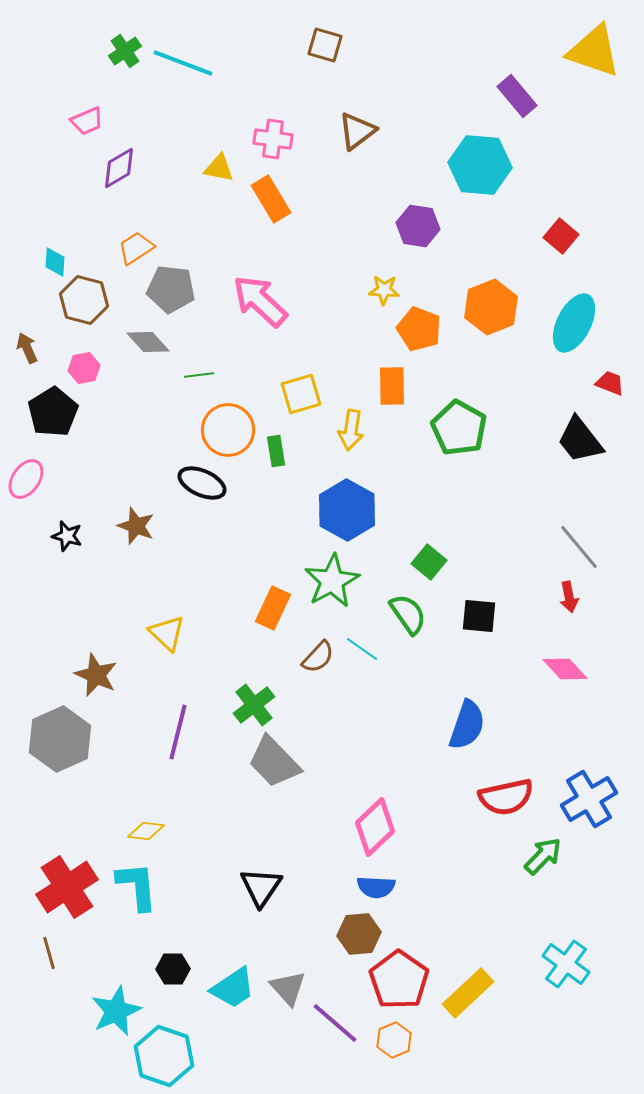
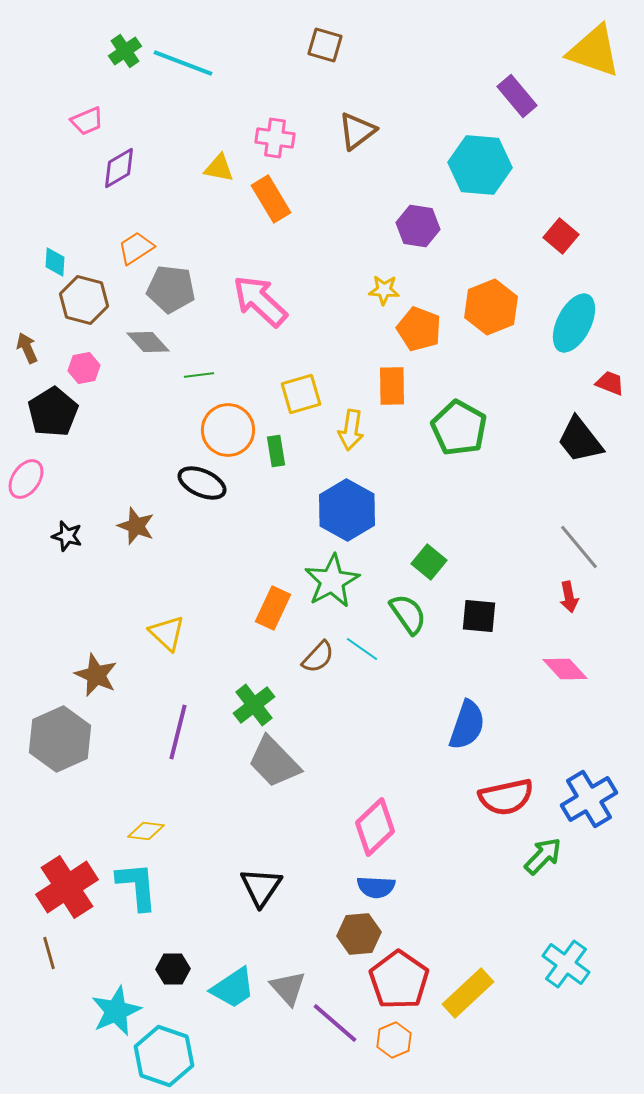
pink cross at (273, 139): moved 2 px right, 1 px up
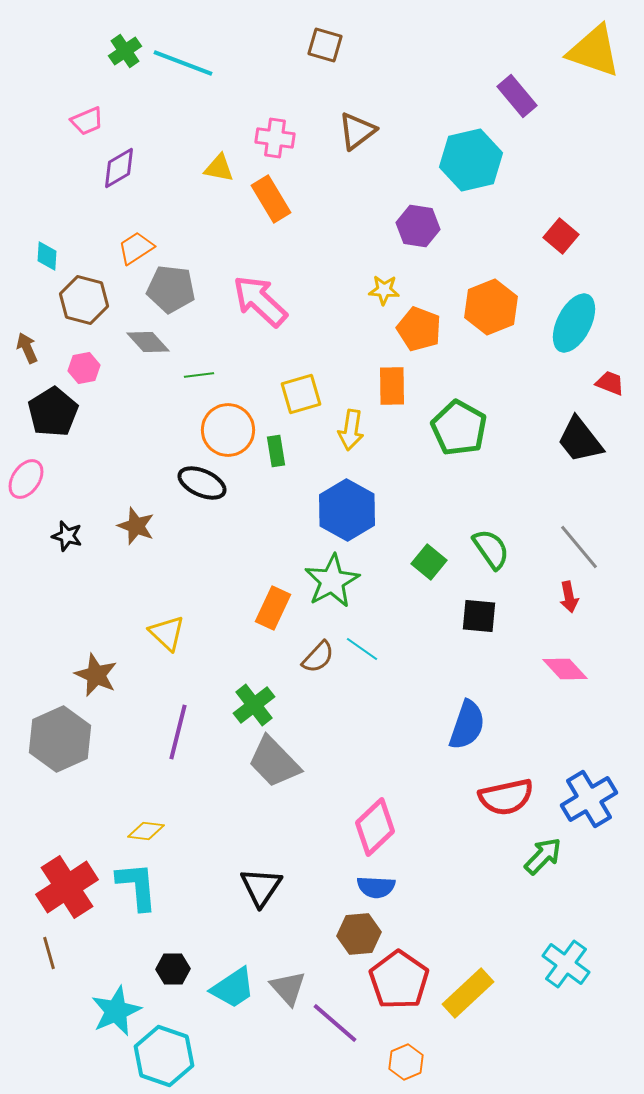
cyan hexagon at (480, 165): moved 9 px left, 5 px up; rotated 18 degrees counterclockwise
cyan diamond at (55, 262): moved 8 px left, 6 px up
green semicircle at (408, 614): moved 83 px right, 65 px up
orange hexagon at (394, 1040): moved 12 px right, 22 px down
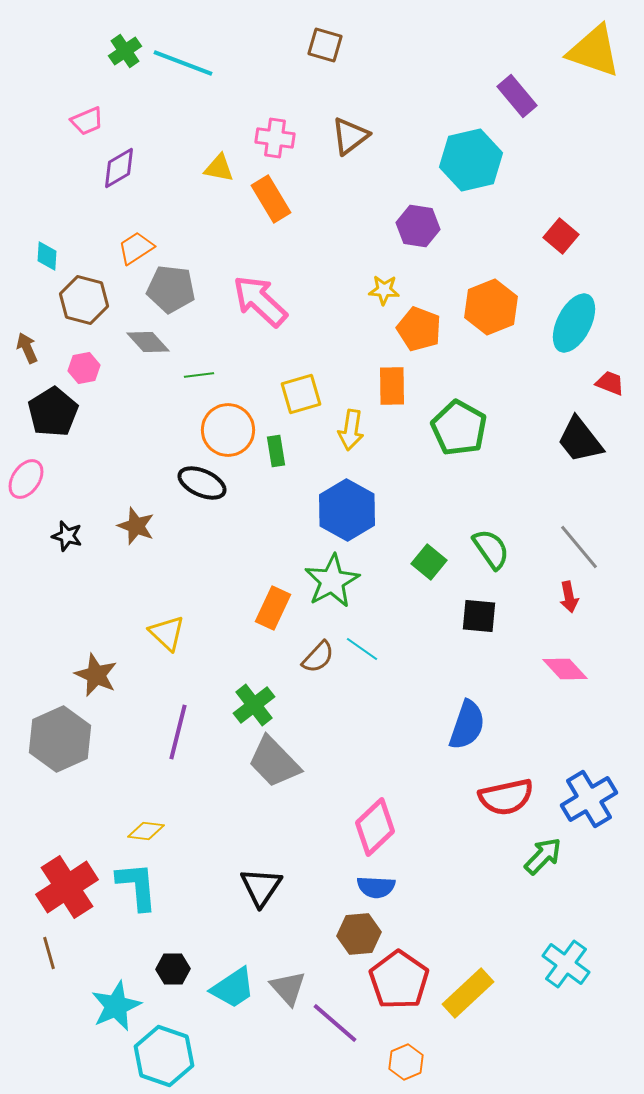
brown triangle at (357, 131): moved 7 px left, 5 px down
cyan star at (116, 1011): moved 5 px up
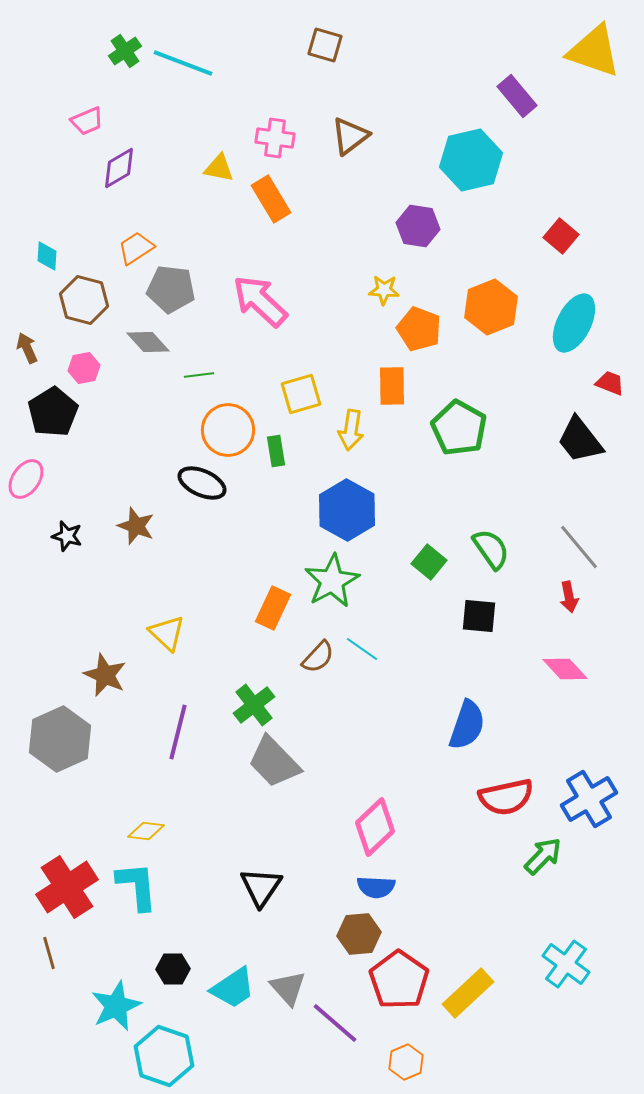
brown star at (96, 675): moved 9 px right
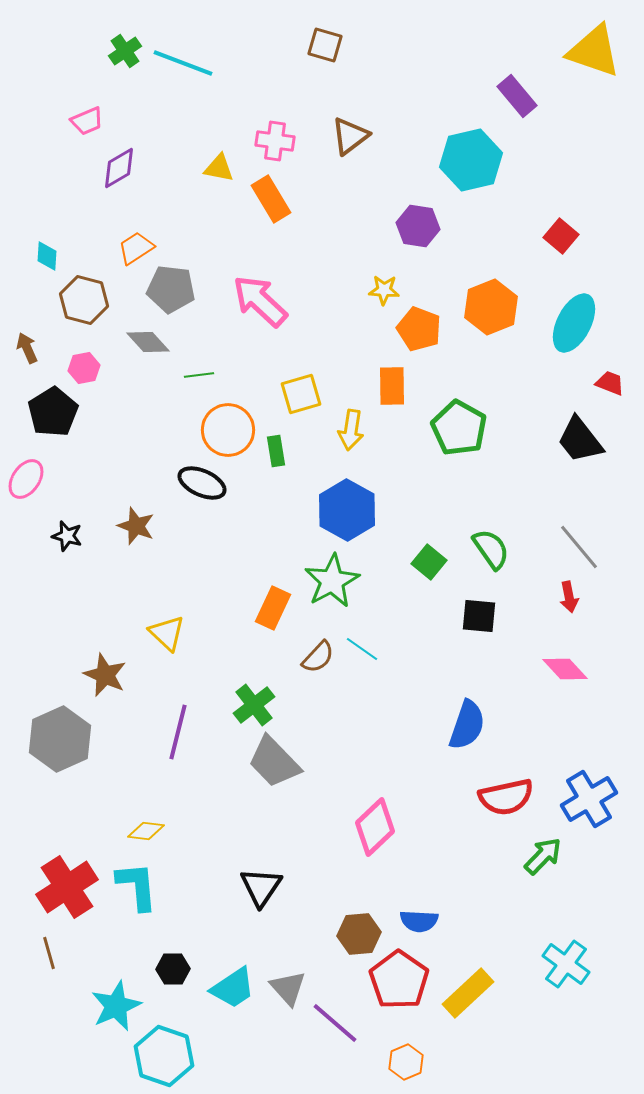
pink cross at (275, 138): moved 3 px down
blue semicircle at (376, 887): moved 43 px right, 34 px down
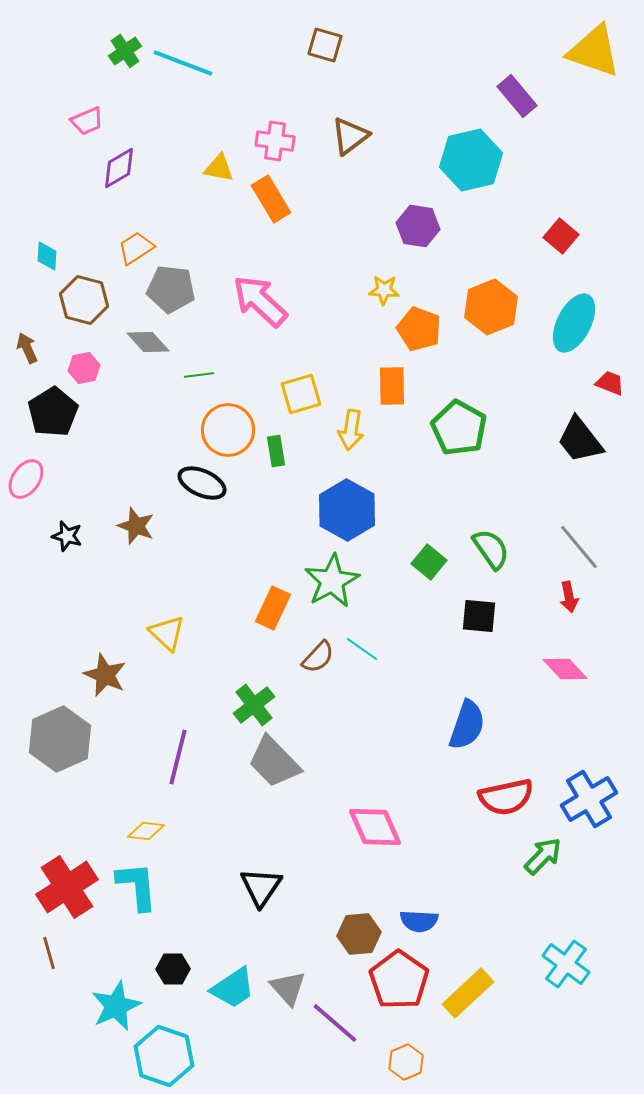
purple line at (178, 732): moved 25 px down
pink diamond at (375, 827): rotated 70 degrees counterclockwise
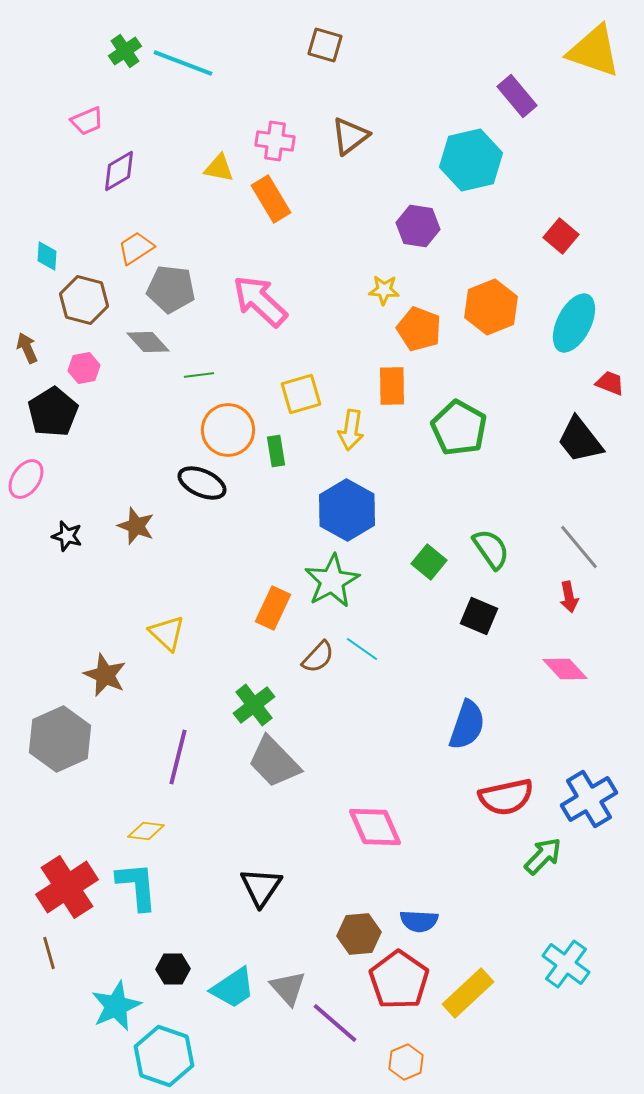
purple diamond at (119, 168): moved 3 px down
black square at (479, 616): rotated 18 degrees clockwise
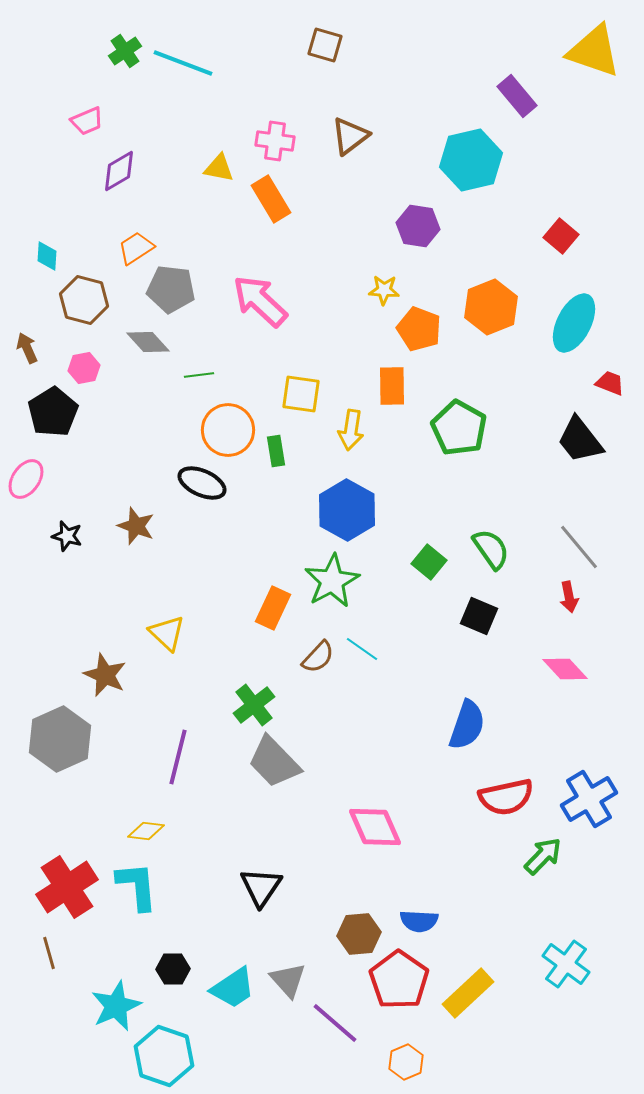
yellow square at (301, 394): rotated 24 degrees clockwise
gray triangle at (288, 988): moved 8 px up
